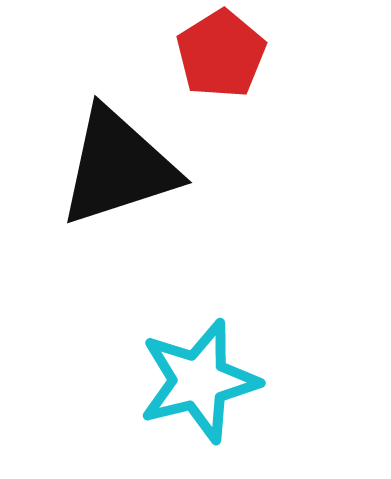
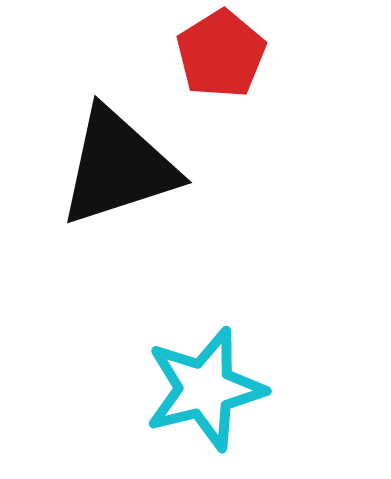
cyan star: moved 6 px right, 8 px down
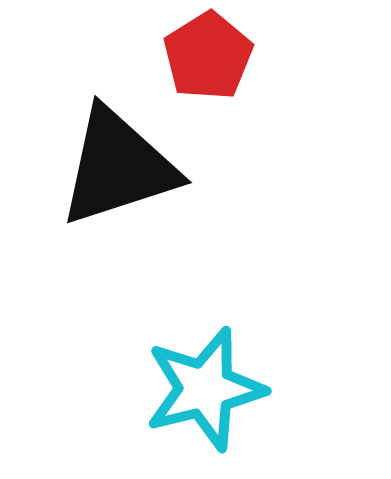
red pentagon: moved 13 px left, 2 px down
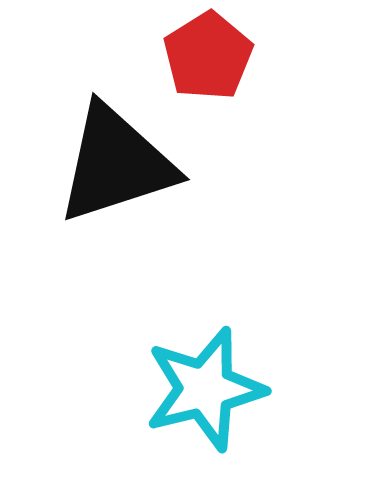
black triangle: moved 2 px left, 3 px up
